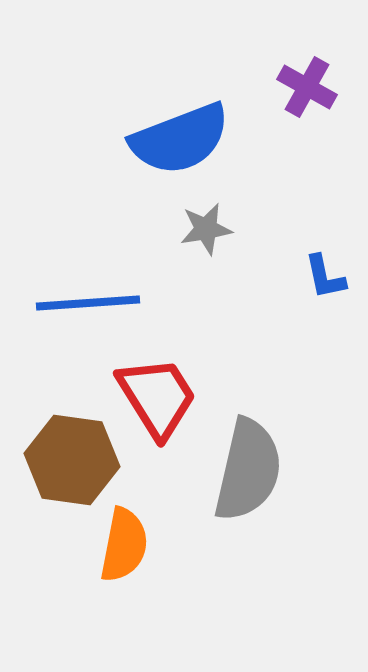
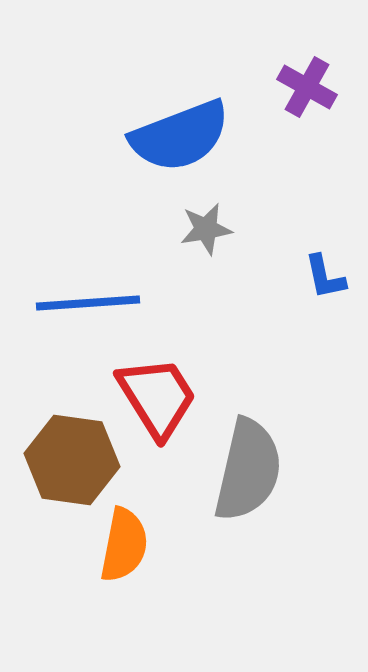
blue semicircle: moved 3 px up
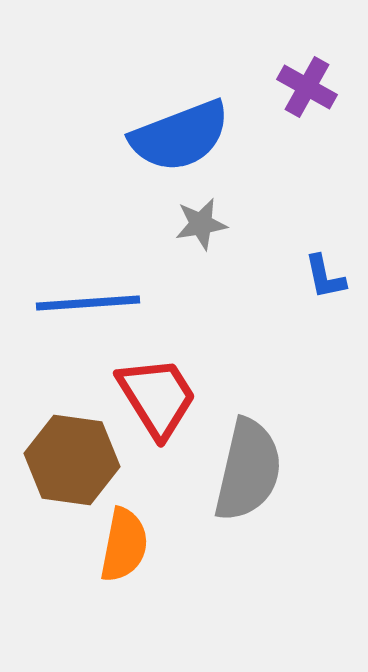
gray star: moved 5 px left, 5 px up
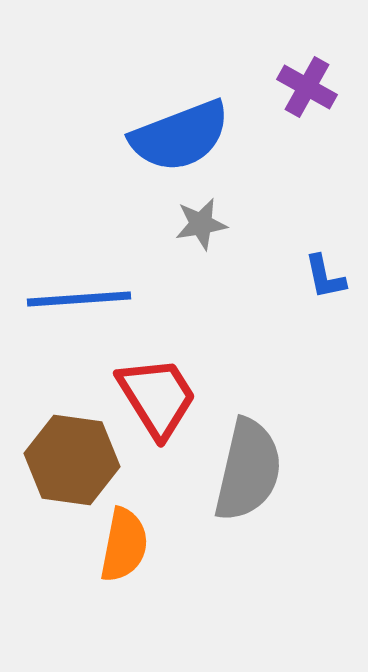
blue line: moved 9 px left, 4 px up
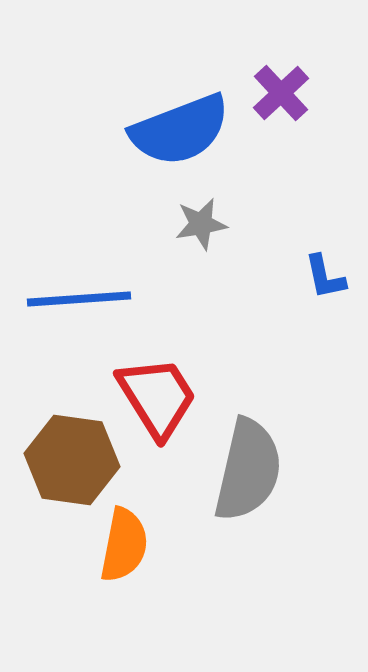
purple cross: moved 26 px left, 6 px down; rotated 18 degrees clockwise
blue semicircle: moved 6 px up
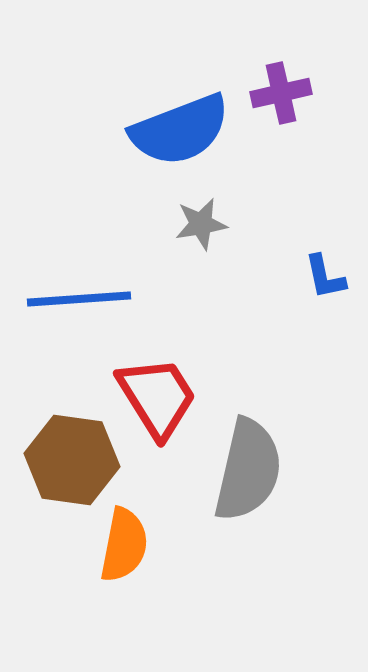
purple cross: rotated 30 degrees clockwise
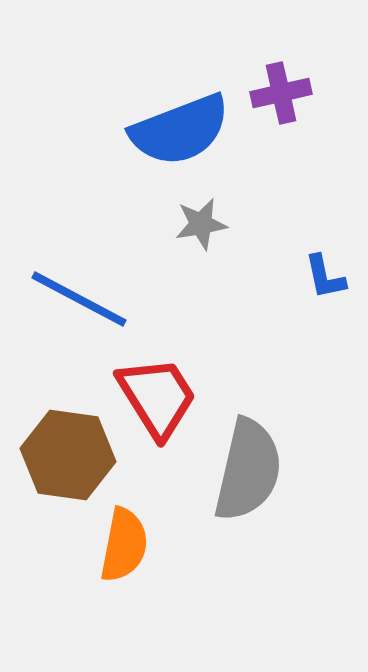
blue line: rotated 32 degrees clockwise
brown hexagon: moved 4 px left, 5 px up
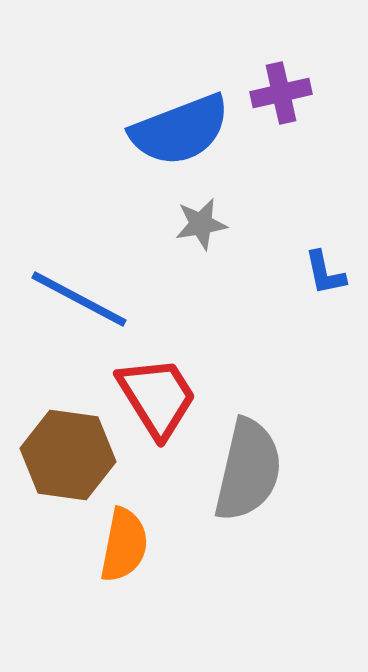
blue L-shape: moved 4 px up
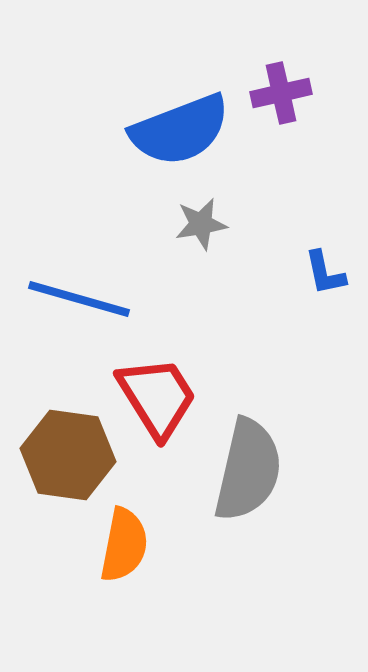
blue line: rotated 12 degrees counterclockwise
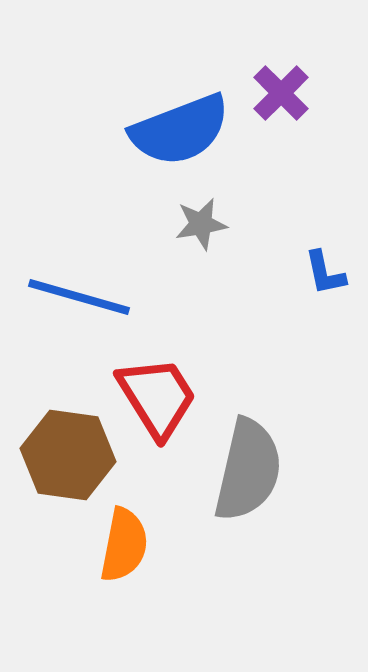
purple cross: rotated 32 degrees counterclockwise
blue line: moved 2 px up
